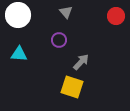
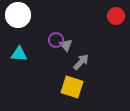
gray triangle: moved 33 px down
purple circle: moved 3 px left
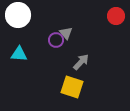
gray triangle: moved 12 px up
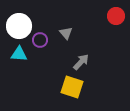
white circle: moved 1 px right, 11 px down
purple circle: moved 16 px left
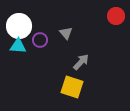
cyan triangle: moved 1 px left, 8 px up
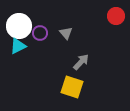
purple circle: moved 7 px up
cyan triangle: rotated 30 degrees counterclockwise
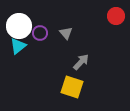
cyan triangle: rotated 12 degrees counterclockwise
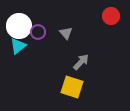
red circle: moved 5 px left
purple circle: moved 2 px left, 1 px up
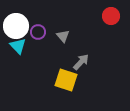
white circle: moved 3 px left
gray triangle: moved 3 px left, 3 px down
cyan triangle: rotated 36 degrees counterclockwise
yellow square: moved 6 px left, 7 px up
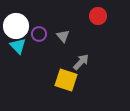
red circle: moved 13 px left
purple circle: moved 1 px right, 2 px down
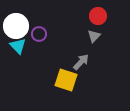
gray triangle: moved 31 px right; rotated 24 degrees clockwise
